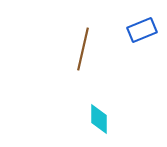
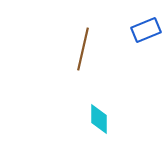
blue rectangle: moved 4 px right
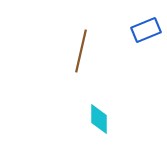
brown line: moved 2 px left, 2 px down
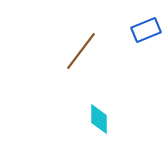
brown line: rotated 24 degrees clockwise
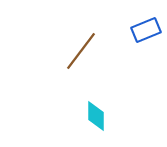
cyan diamond: moved 3 px left, 3 px up
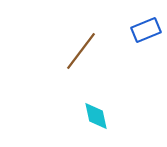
cyan diamond: rotated 12 degrees counterclockwise
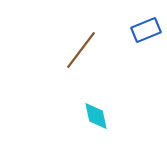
brown line: moved 1 px up
